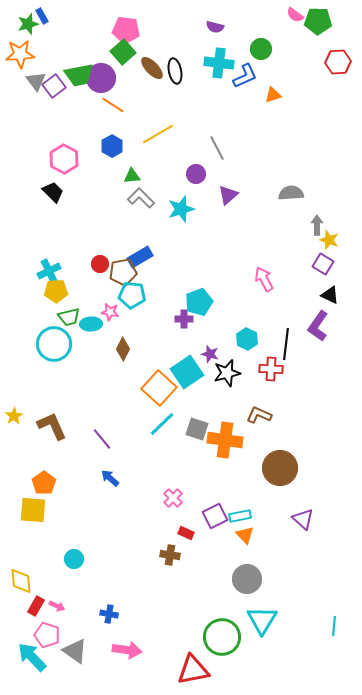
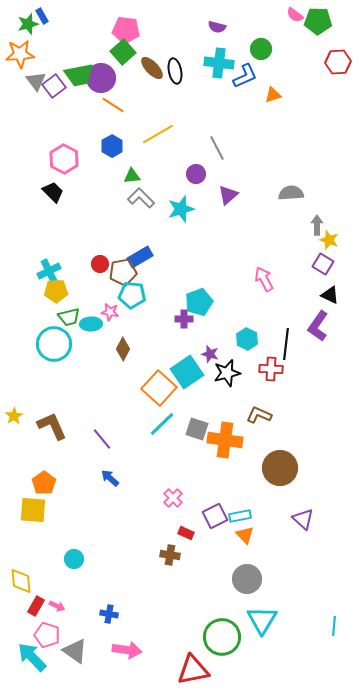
purple semicircle at (215, 27): moved 2 px right
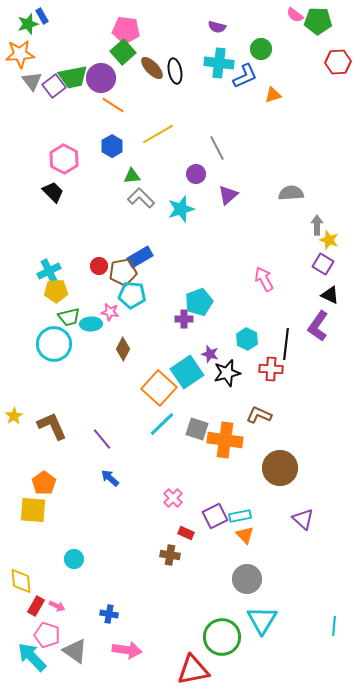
green trapezoid at (79, 75): moved 6 px left, 2 px down
gray triangle at (36, 81): moved 4 px left
red circle at (100, 264): moved 1 px left, 2 px down
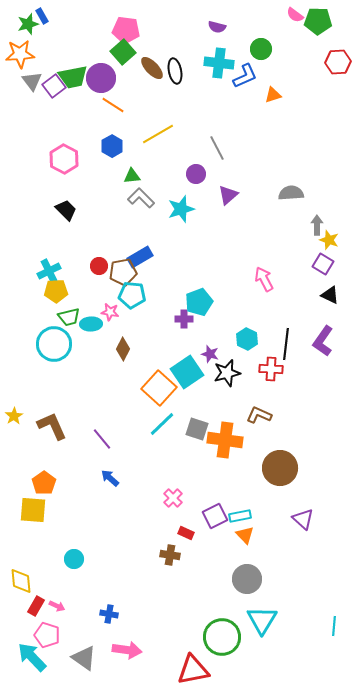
black trapezoid at (53, 192): moved 13 px right, 18 px down
purple L-shape at (318, 326): moved 5 px right, 15 px down
gray triangle at (75, 651): moved 9 px right, 7 px down
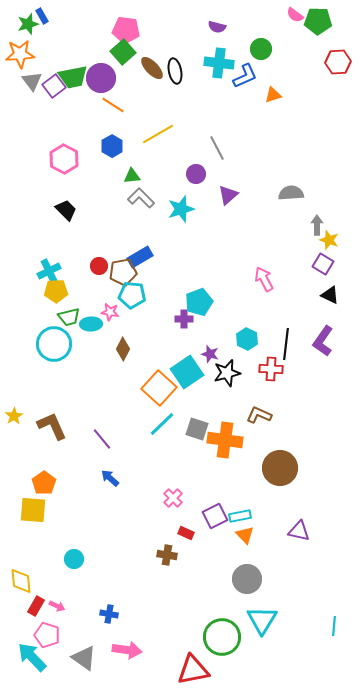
purple triangle at (303, 519): moved 4 px left, 12 px down; rotated 30 degrees counterclockwise
brown cross at (170, 555): moved 3 px left
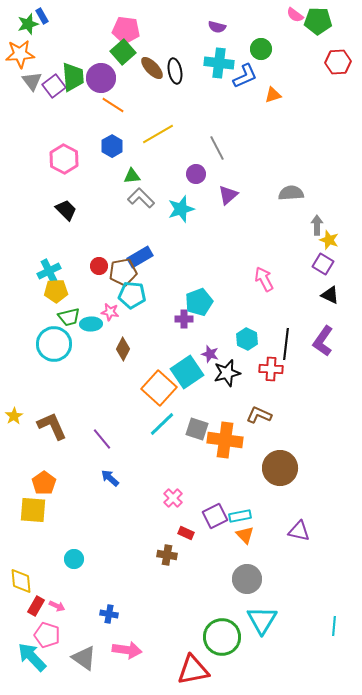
green trapezoid at (73, 77): rotated 84 degrees counterclockwise
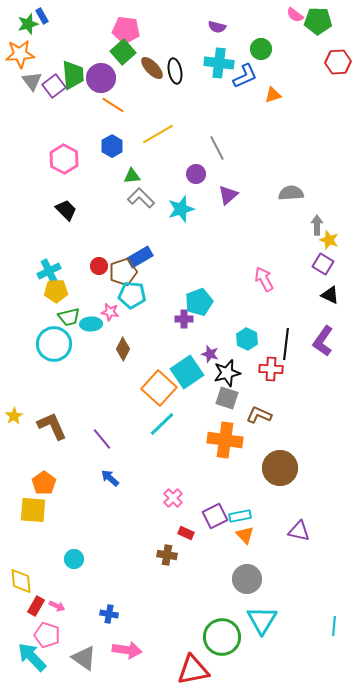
green trapezoid at (73, 77): moved 2 px up
brown pentagon at (123, 272): rotated 8 degrees counterclockwise
gray square at (197, 429): moved 30 px right, 31 px up
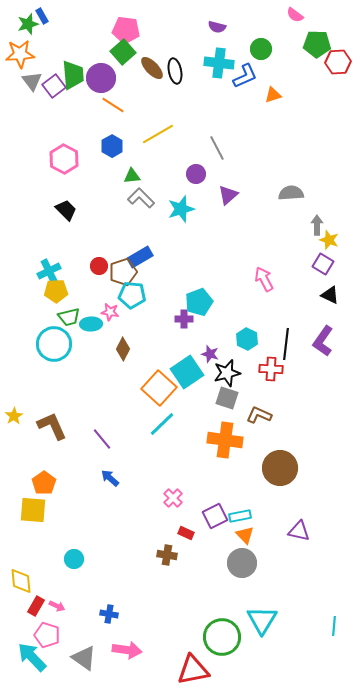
green pentagon at (318, 21): moved 1 px left, 23 px down
gray circle at (247, 579): moved 5 px left, 16 px up
